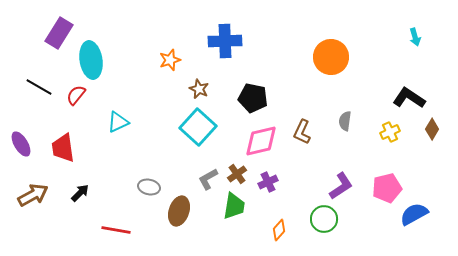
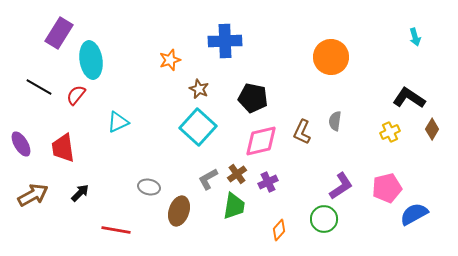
gray semicircle: moved 10 px left
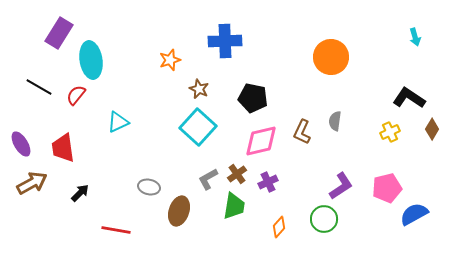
brown arrow: moved 1 px left, 12 px up
orange diamond: moved 3 px up
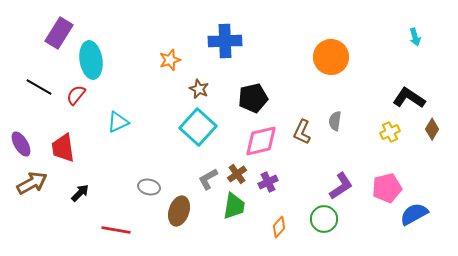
black pentagon: rotated 24 degrees counterclockwise
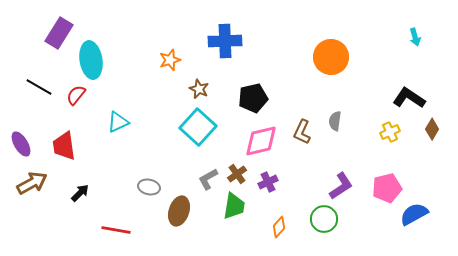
red trapezoid: moved 1 px right, 2 px up
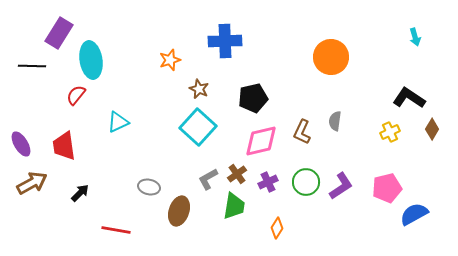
black line: moved 7 px left, 21 px up; rotated 28 degrees counterclockwise
green circle: moved 18 px left, 37 px up
orange diamond: moved 2 px left, 1 px down; rotated 10 degrees counterclockwise
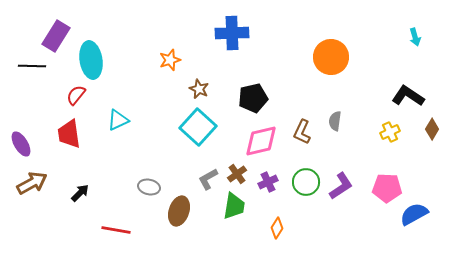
purple rectangle: moved 3 px left, 3 px down
blue cross: moved 7 px right, 8 px up
black L-shape: moved 1 px left, 2 px up
cyan triangle: moved 2 px up
red trapezoid: moved 5 px right, 12 px up
pink pentagon: rotated 16 degrees clockwise
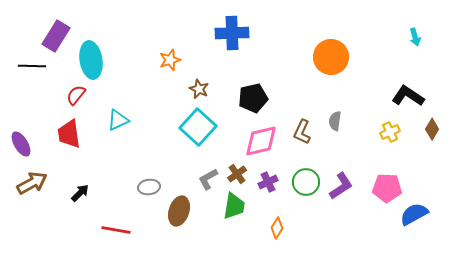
gray ellipse: rotated 20 degrees counterclockwise
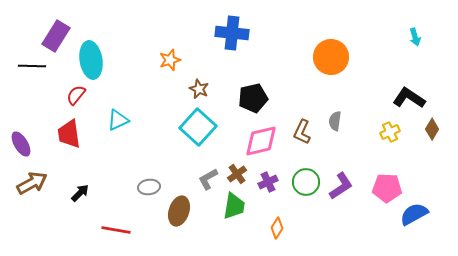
blue cross: rotated 8 degrees clockwise
black L-shape: moved 1 px right, 2 px down
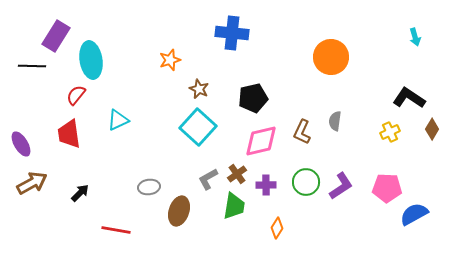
purple cross: moved 2 px left, 3 px down; rotated 24 degrees clockwise
